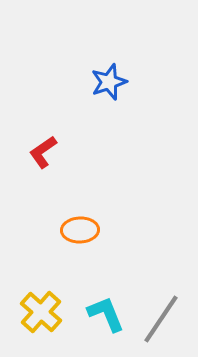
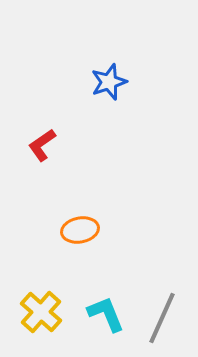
red L-shape: moved 1 px left, 7 px up
orange ellipse: rotated 9 degrees counterclockwise
gray line: moved 1 px right, 1 px up; rotated 10 degrees counterclockwise
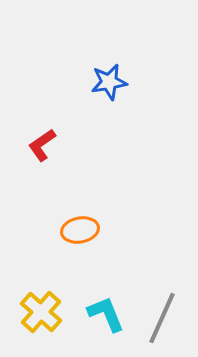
blue star: rotated 9 degrees clockwise
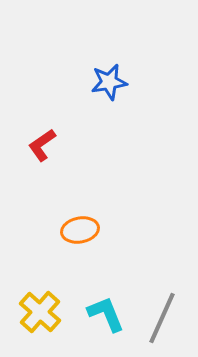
yellow cross: moved 1 px left
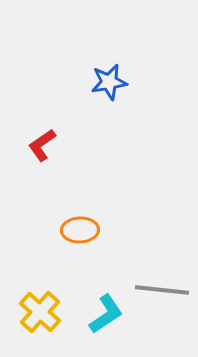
orange ellipse: rotated 9 degrees clockwise
cyan L-shape: rotated 78 degrees clockwise
gray line: moved 28 px up; rotated 72 degrees clockwise
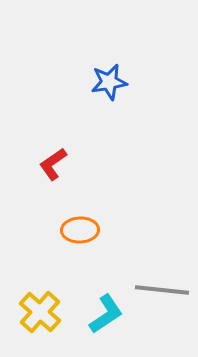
red L-shape: moved 11 px right, 19 px down
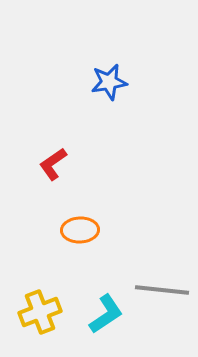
yellow cross: rotated 27 degrees clockwise
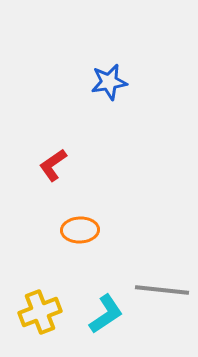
red L-shape: moved 1 px down
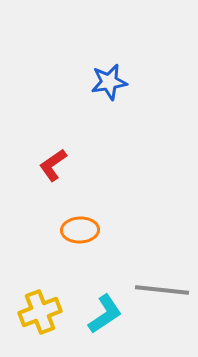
cyan L-shape: moved 1 px left
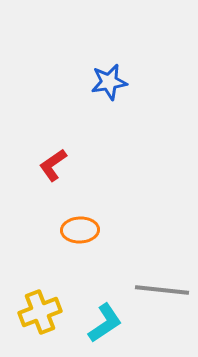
cyan L-shape: moved 9 px down
